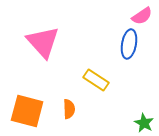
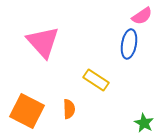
orange square: rotated 12 degrees clockwise
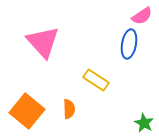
orange square: rotated 12 degrees clockwise
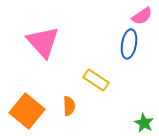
orange semicircle: moved 3 px up
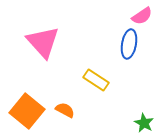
orange semicircle: moved 4 px left, 4 px down; rotated 60 degrees counterclockwise
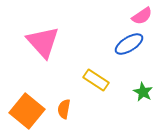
blue ellipse: rotated 48 degrees clockwise
orange semicircle: moved 1 px left, 1 px up; rotated 108 degrees counterclockwise
green star: moved 1 px left, 31 px up
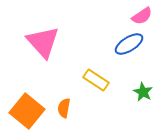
orange semicircle: moved 1 px up
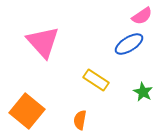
orange semicircle: moved 16 px right, 12 px down
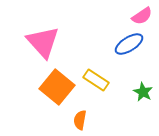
orange square: moved 30 px right, 24 px up
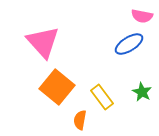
pink semicircle: rotated 45 degrees clockwise
yellow rectangle: moved 6 px right, 17 px down; rotated 20 degrees clockwise
green star: moved 1 px left
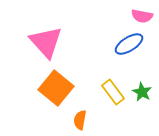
pink triangle: moved 3 px right
orange square: moved 1 px left, 1 px down
yellow rectangle: moved 11 px right, 5 px up
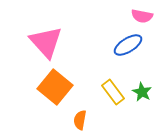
blue ellipse: moved 1 px left, 1 px down
orange square: moved 1 px left, 1 px up
